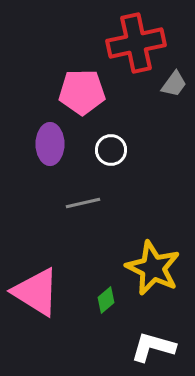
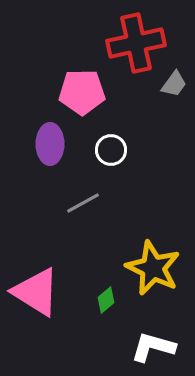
gray line: rotated 16 degrees counterclockwise
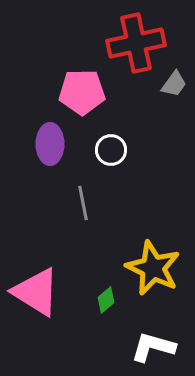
gray line: rotated 72 degrees counterclockwise
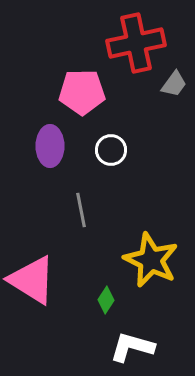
purple ellipse: moved 2 px down
gray line: moved 2 px left, 7 px down
yellow star: moved 2 px left, 8 px up
pink triangle: moved 4 px left, 12 px up
green diamond: rotated 16 degrees counterclockwise
white L-shape: moved 21 px left
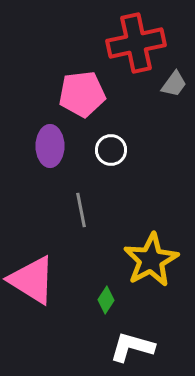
pink pentagon: moved 2 px down; rotated 6 degrees counterclockwise
yellow star: rotated 18 degrees clockwise
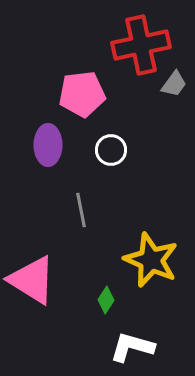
red cross: moved 5 px right, 2 px down
purple ellipse: moved 2 px left, 1 px up
yellow star: rotated 20 degrees counterclockwise
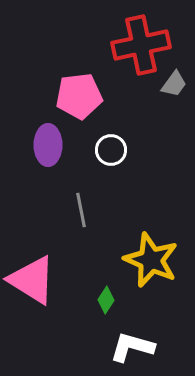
pink pentagon: moved 3 px left, 2 px down
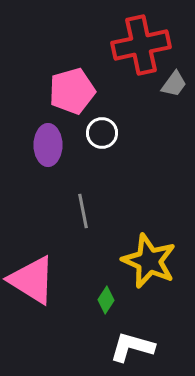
pink pentagon: moved 7 px left, 5 px up; rotated 9 degrees counterclockwise
white circle: moved 9 px left, 17 px up
gray line: moved 2 px right, 1 px down
yellow star: moved 2 px left, 1 px down
